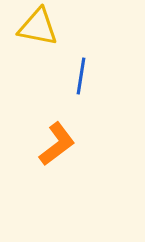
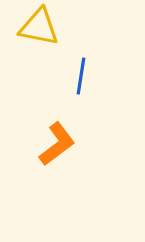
yellow triangle: moved 1 px right
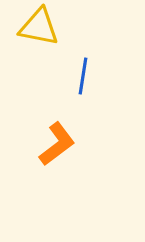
blue line: moved 2 px right
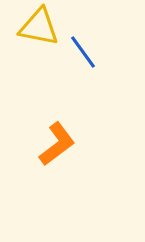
blue line: moved 24 px up; rotated 45 degrees counterclockwise
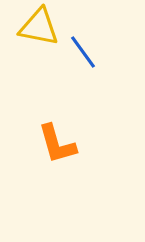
orange L-shape: rotated 111 degrees clockwise
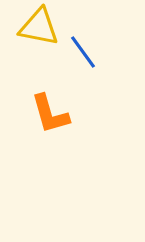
orange L-shape: moved 7 px left, 30 px up
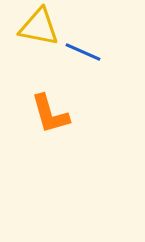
blue line: rotated 30 degrees counterclockwise
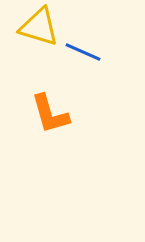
yellow triangle: rotated 6 degrees clockwise
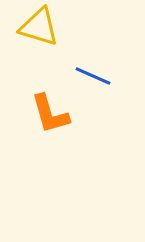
blue line: moved 10 px right, 24 px down
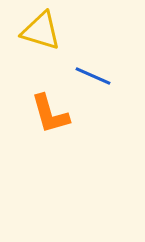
yellow triangle: moved 2 px right, 4 px down
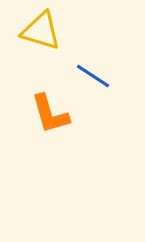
blue line: rotated 9 degrees clockwise
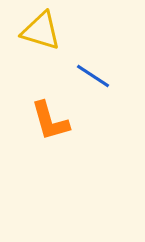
orange L-shape: moved 7 px down
